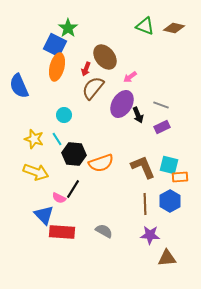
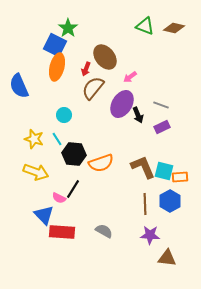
cyan square: moved 5 px left, 6 px down
brown triangle: rotated 12 degrees clockwise
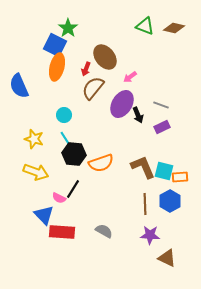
cyan line: moved 8 px right, 1 px up
brown triangle: rotated 18 degrees clockwise
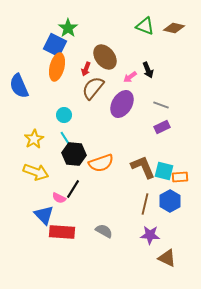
black arrow: moved 10 px right, 45 px up
yellow star: rotated 24 degrees clockwise
brown line: rotated 15 degrees clockwise
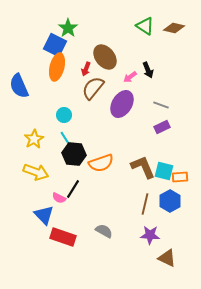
green triangle: rotated 12 degrees clockwise
red rectangle: moved 1 px right, 5 px down; rotated 15 degrees clockwise
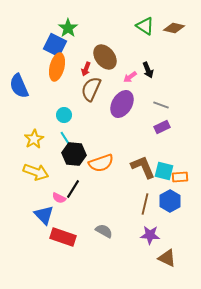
brown semicircle: moved 2 px left, 1 px down; rotated 15 degrees counterclockwise
